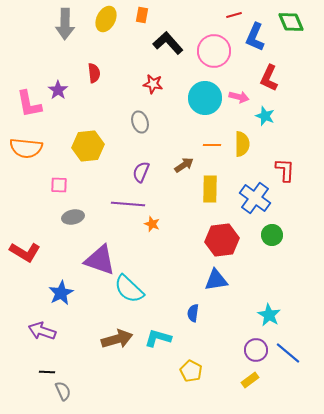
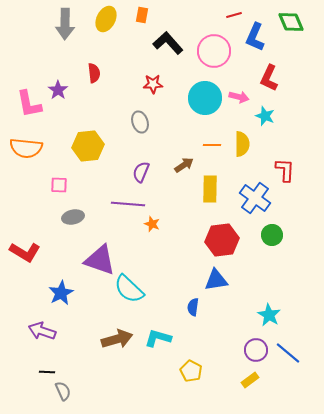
red star at (153, 84): rotated 12 degrees counterclockwise
blue semicircle at (193, 313): moved 6 px up
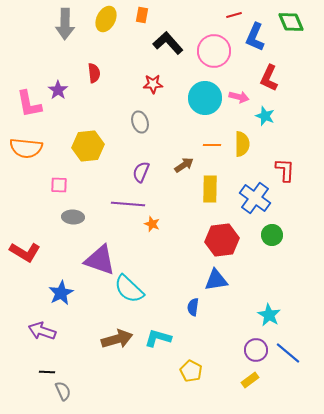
gray ellipse at (73, 217): rotated 15 degrees clockwise
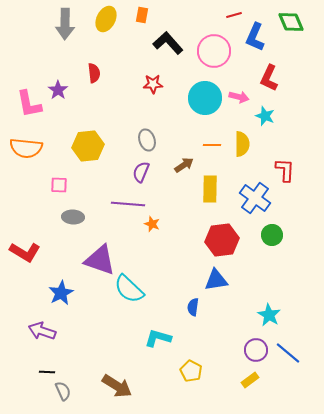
gray ellipse at (140, 122): moved 7 px right, 18 px down
brown arrow at (117, 339): moved 47 px down; rotated 48 degrees clockwise
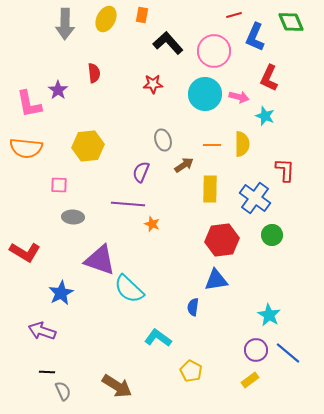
cyan circle at (205, 98): moved 4 px up
gray ellipse at (147, 140): moved 16 px right
cyan L-shape at (158, 338): rotated 20 degrees clockwise
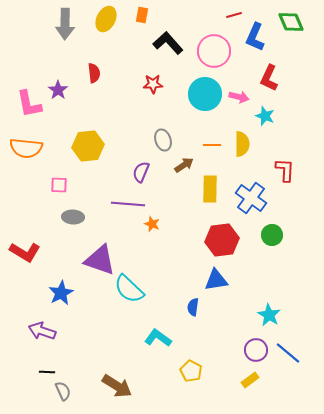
blue cross at (255, 198): moved 4 px left
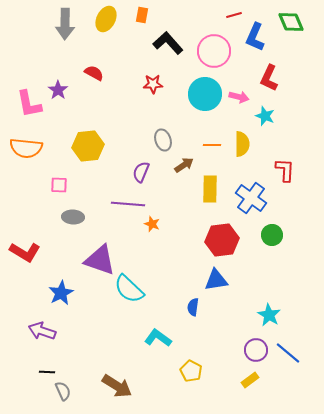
red semicircle at (94, 73): rotated 54 degrees counterclockwise
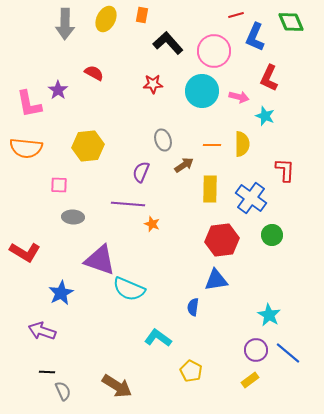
red line at (234, 15): moved 2 px right
cyan circle at (205, 94): moved 3 px left, 3 px up
cyan semicircle at (129, 289): rotated 20 degrees counterclockwise
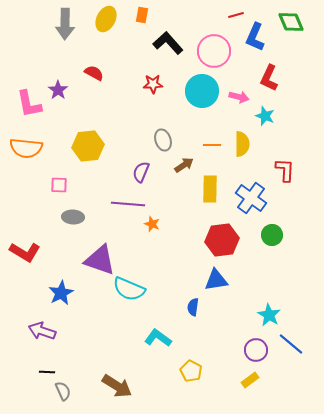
blue line at (288, 353): moved 3 px right, 9 px up
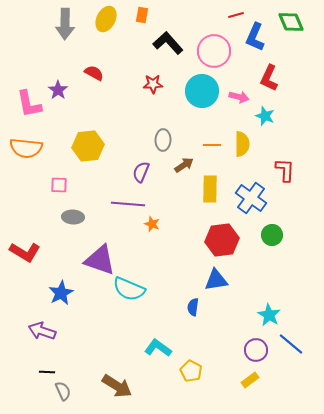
gray ellipse at (163, 140): rotated 20 degrees clockwise
cyan L-shape at (158, 338): moved 10 px down
